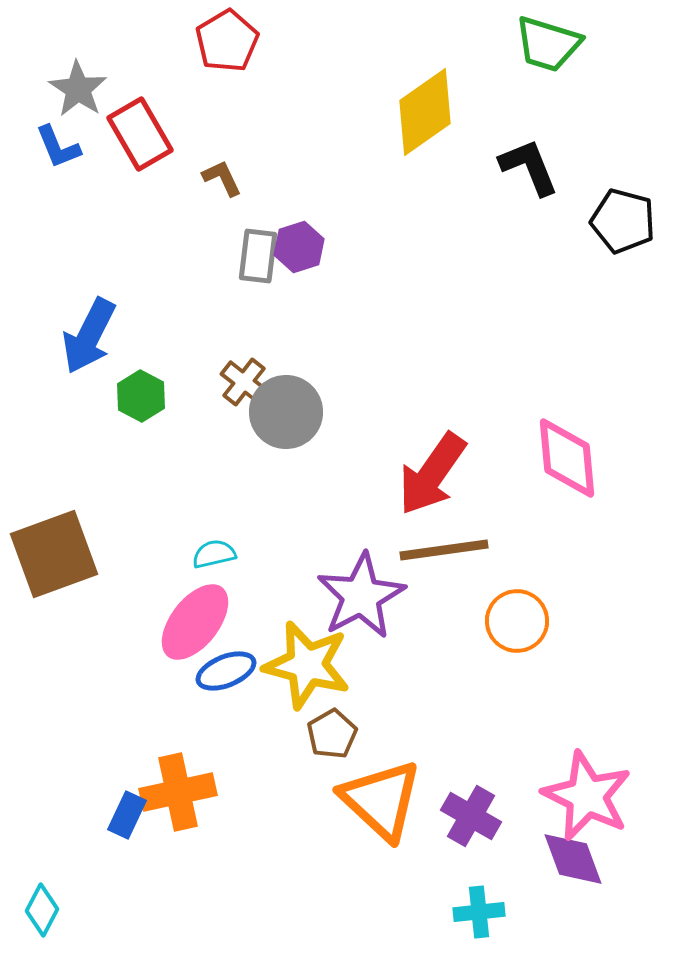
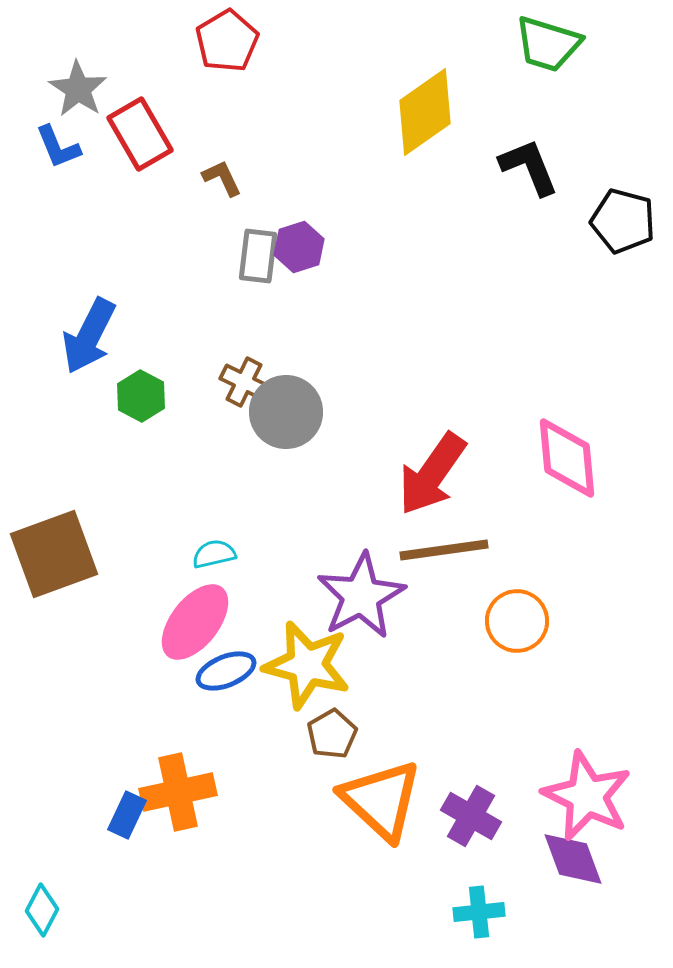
brown cross: rotated 12 degrees counterclockwise
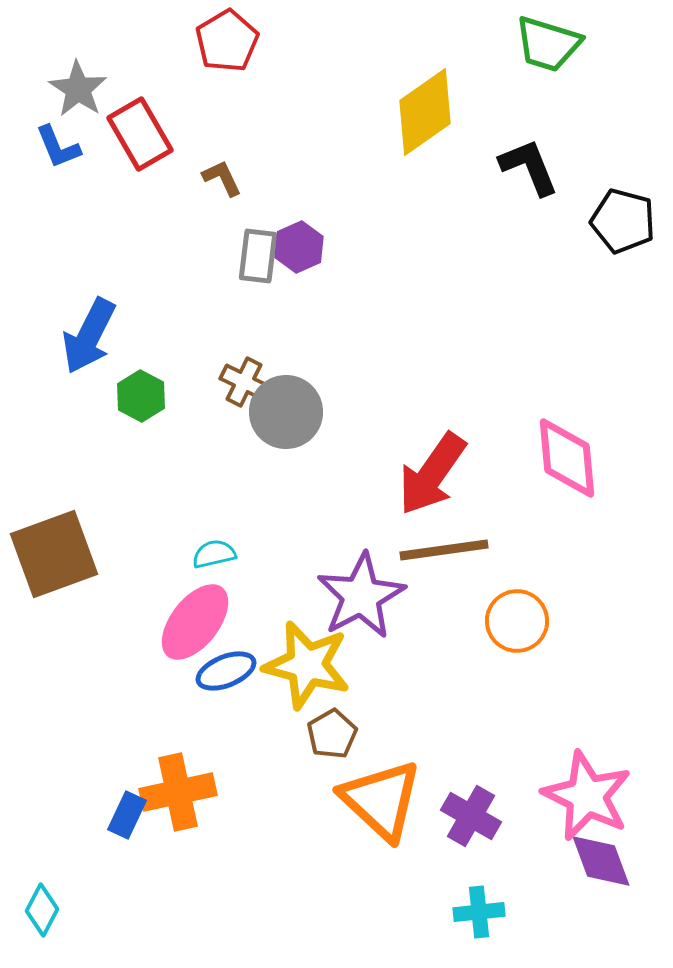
purple hexagon: rotated 6 degrees counterclockwise
purple diamond: moved 28 px right, 2 px down
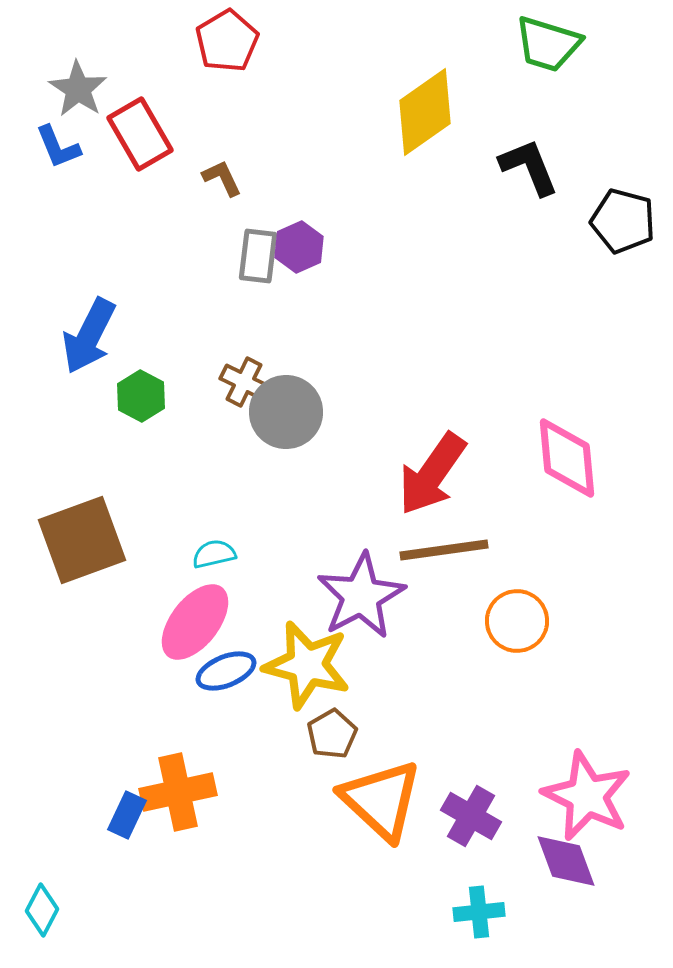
brown square: moved 28 px right, 14 px up
purple diamond: moved 35 px left
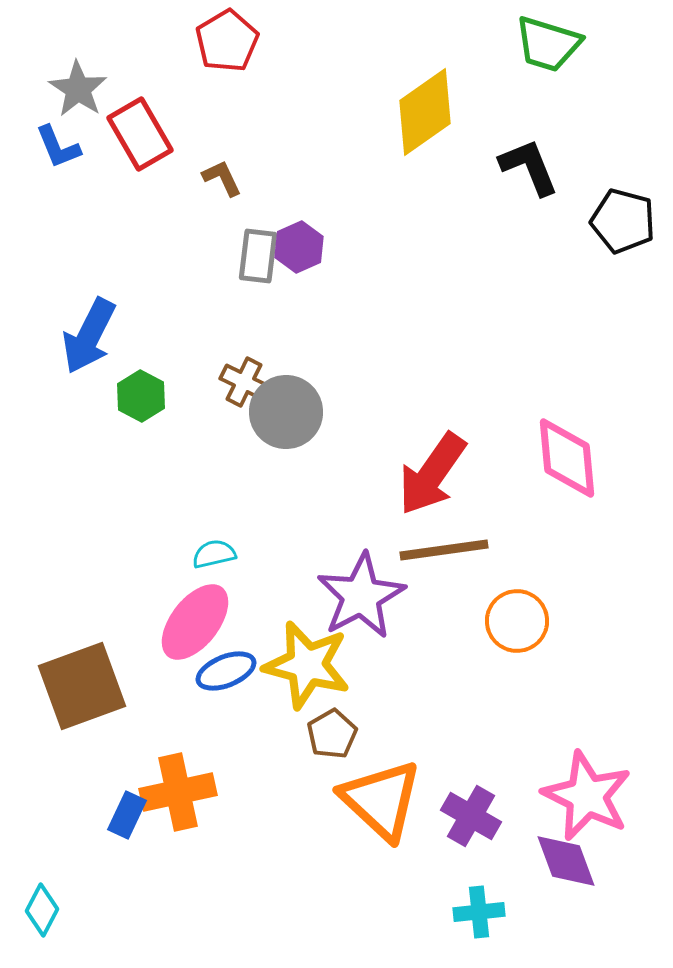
brown square: moved 146 px down
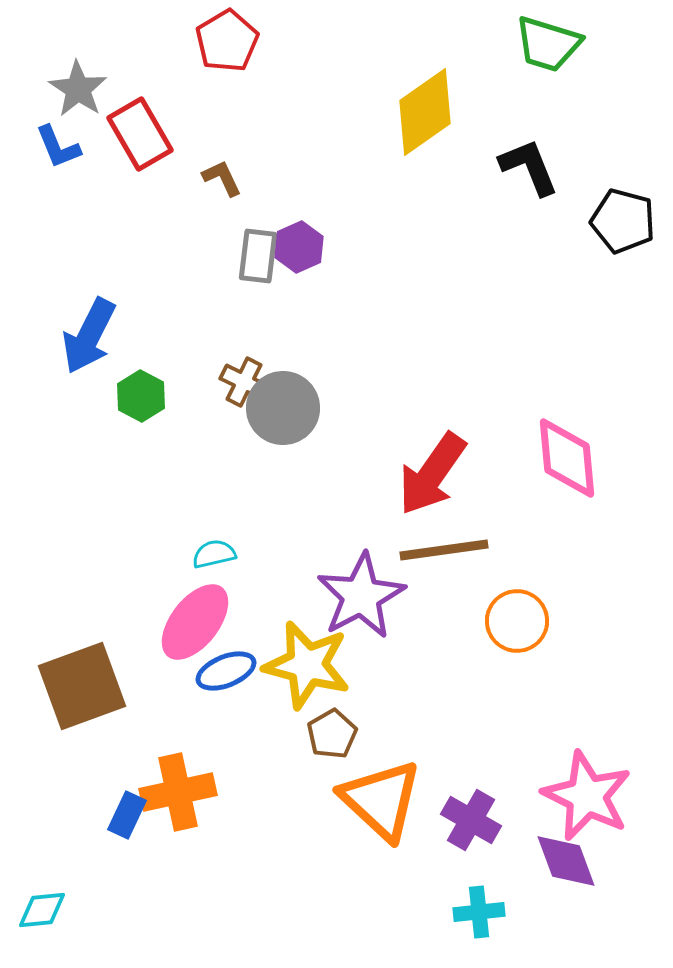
gray circle: moved 3 px left, 4 px up
purple cross: moved 4 px down
cyan diamond: rotated 57 degrees clockwise
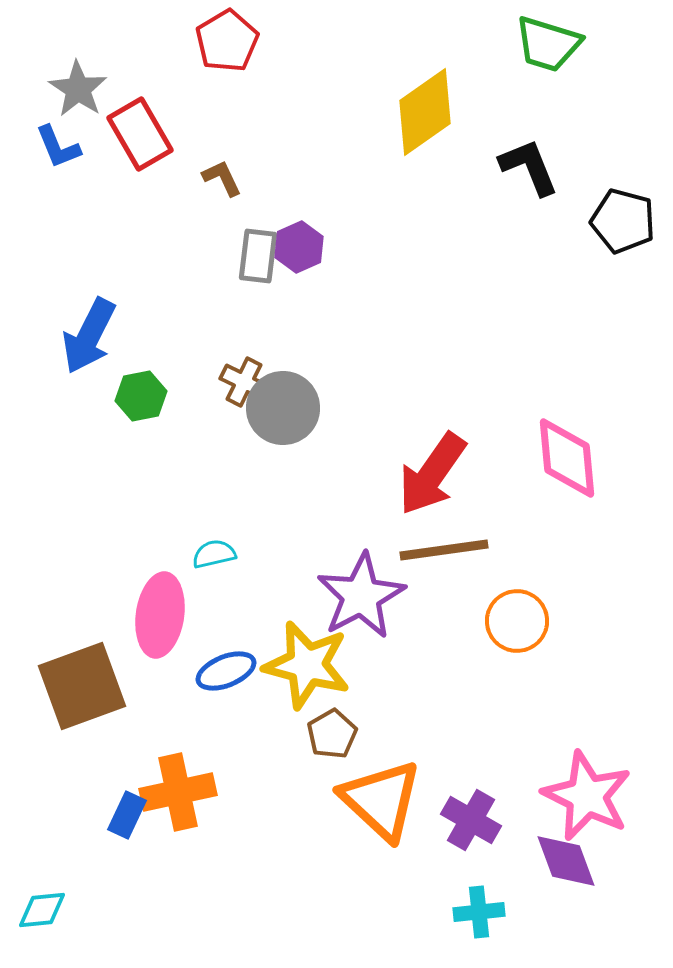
green hexagon: rotated 21 degrees clockwise
pink ellipse: moved 35 px left, 7 px up; rotated 30 degrees counterclockwise
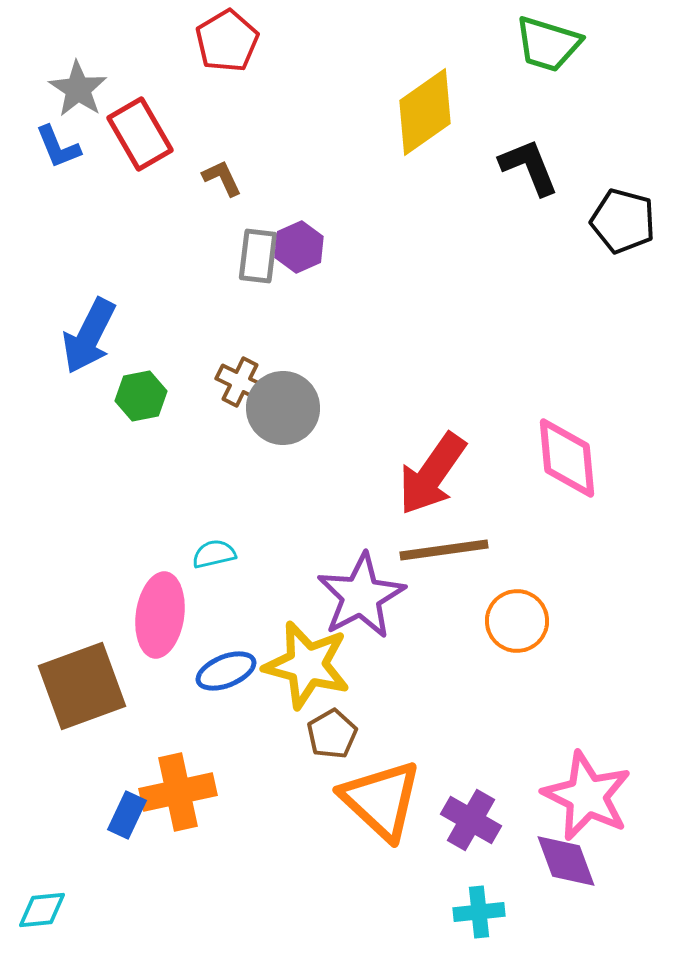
brown cross: moved 4 px left
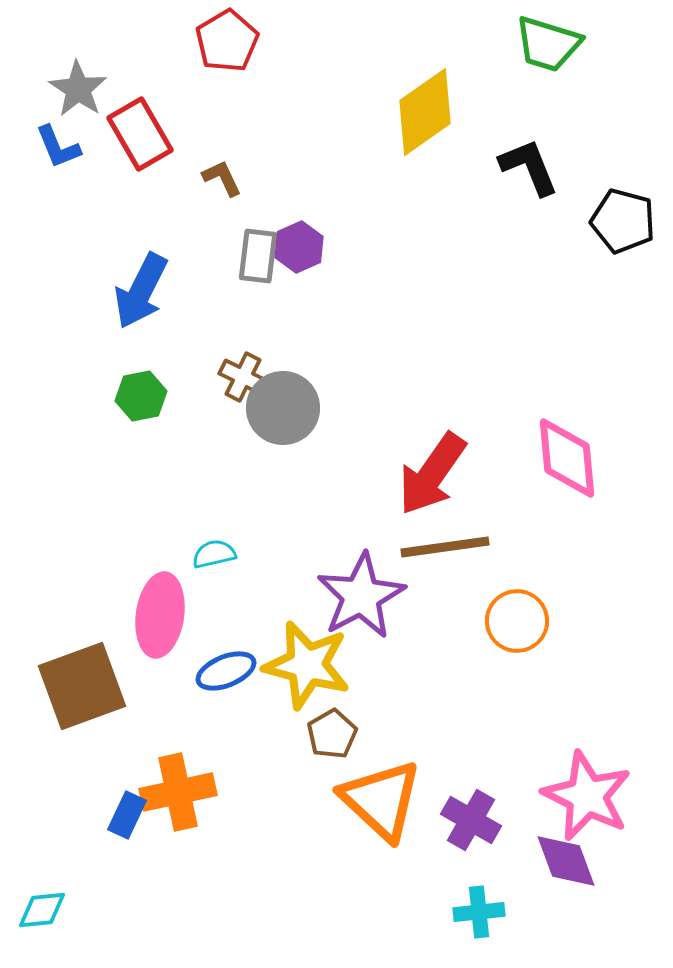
blue arrow: moved 52 px right, 45 px up
brown cross: moved 3 px right, 5 px up
brown line: moved 1 px right, 3 px up
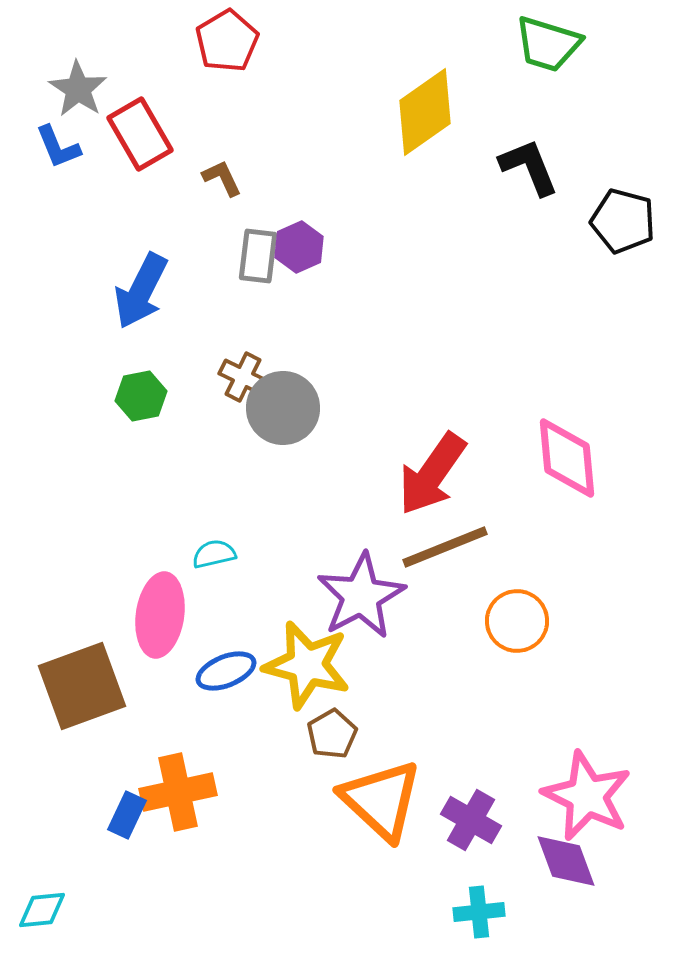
brown line: rotated 14 degrees counterclockwise
